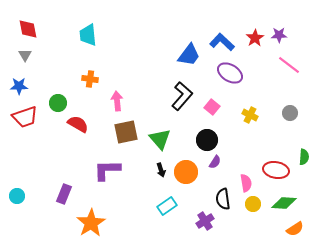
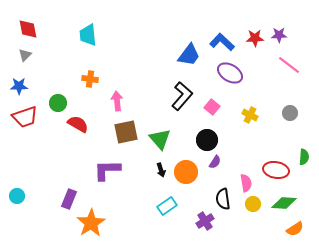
red star: rotated 30 degrees clockwise
gray triangle: rotated 16 degrees clockwise
purple rectangle: moved 5 px right, 5 px down
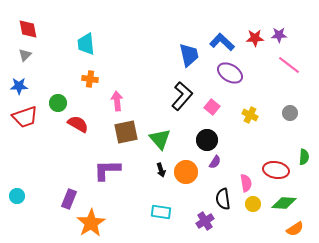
cyan trapezoid: moved 2 px left, 9 px down
blue trapezoid: rotated 50 degrees counterclockwise
cyan rectangle: moved 6 px left, 6 px down; rotated 42 degrees clockwise
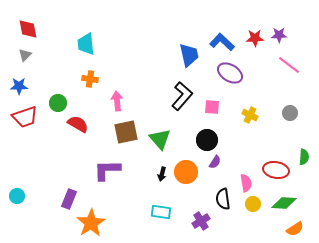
pink square: rotated 35 degrees counterclockwise
black arrow: moved 1 px right, 4 px down; rotated 32 degrees clockwise
purple cross: moved 4 px left
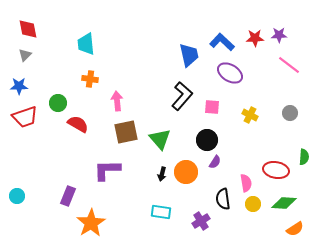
purple rectangle: moved 1 px left, 3 px up
